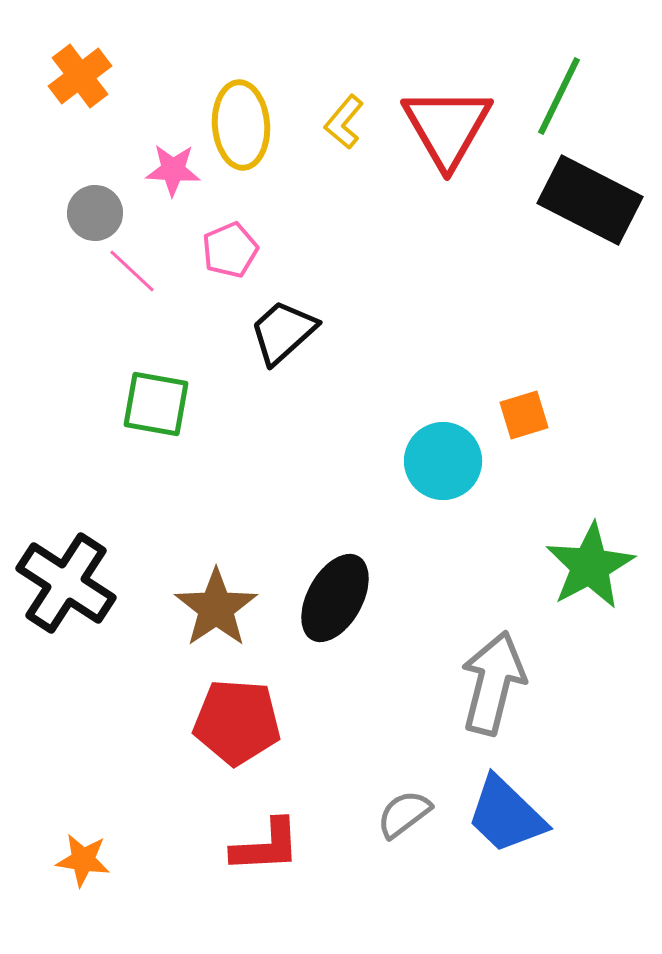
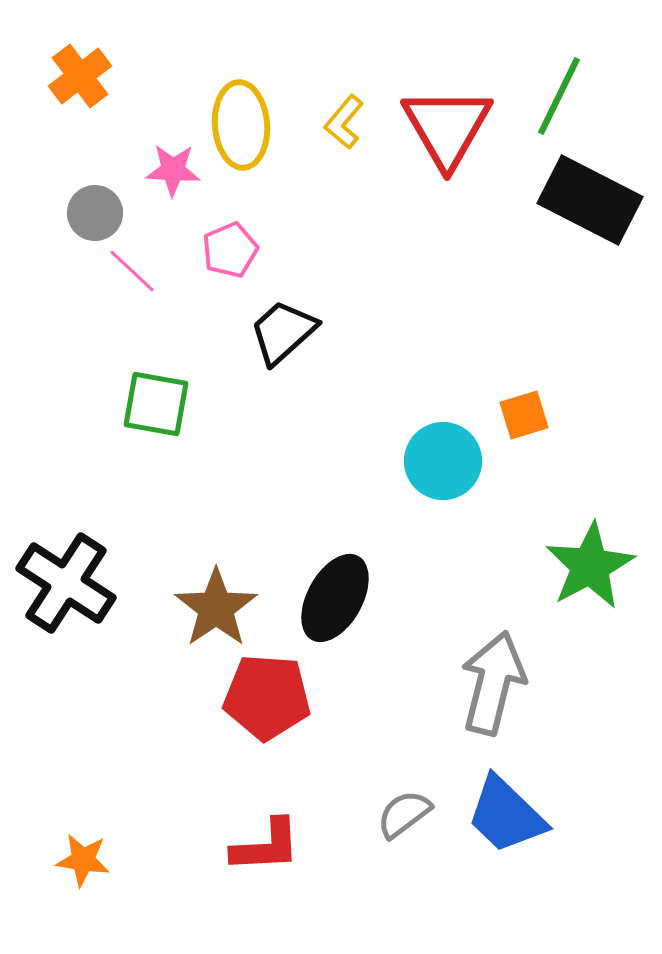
red pentagon: moved 30 px right, 25 px up
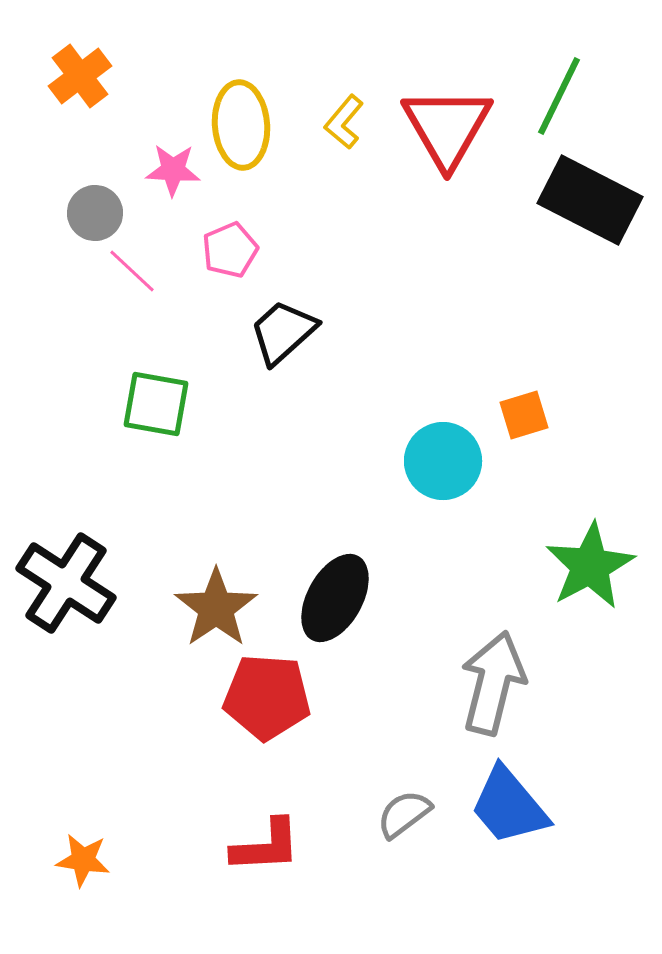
blue trapezoid: moved 3 px right, 9 px up; rotated 6 degrees clockwise
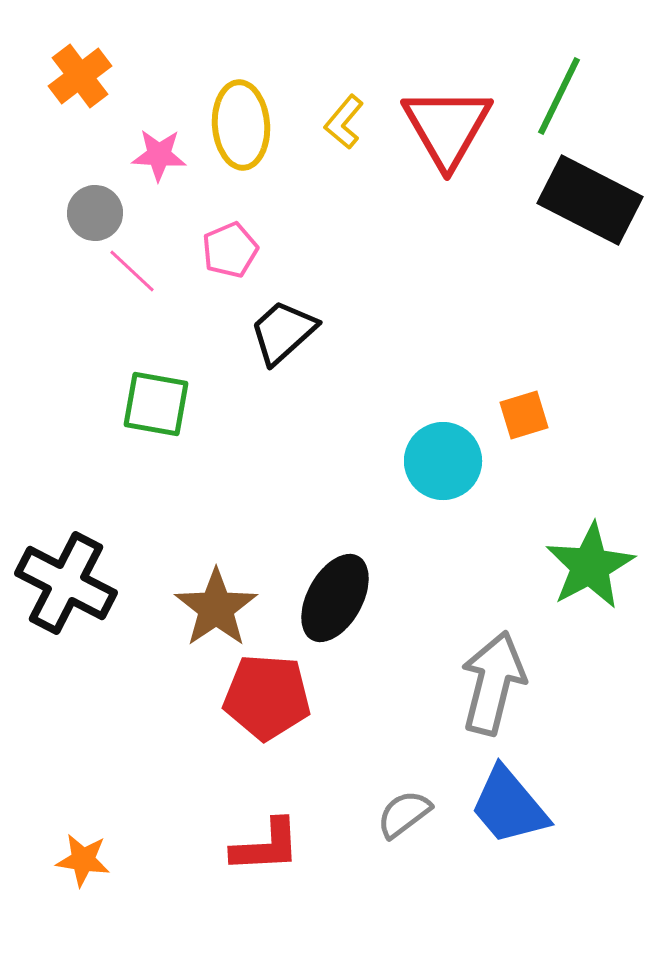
pink star: moved 14 px left, 15 px up
black cross: rotated 6 degrees counterclockwise
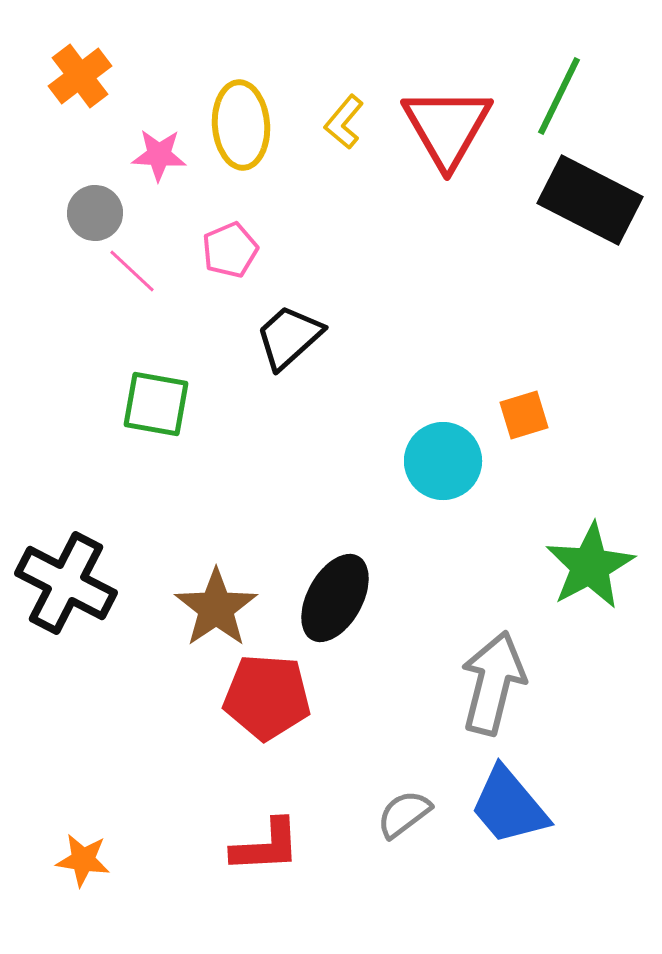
black trapezoid: moved 6 px right, 5 px down
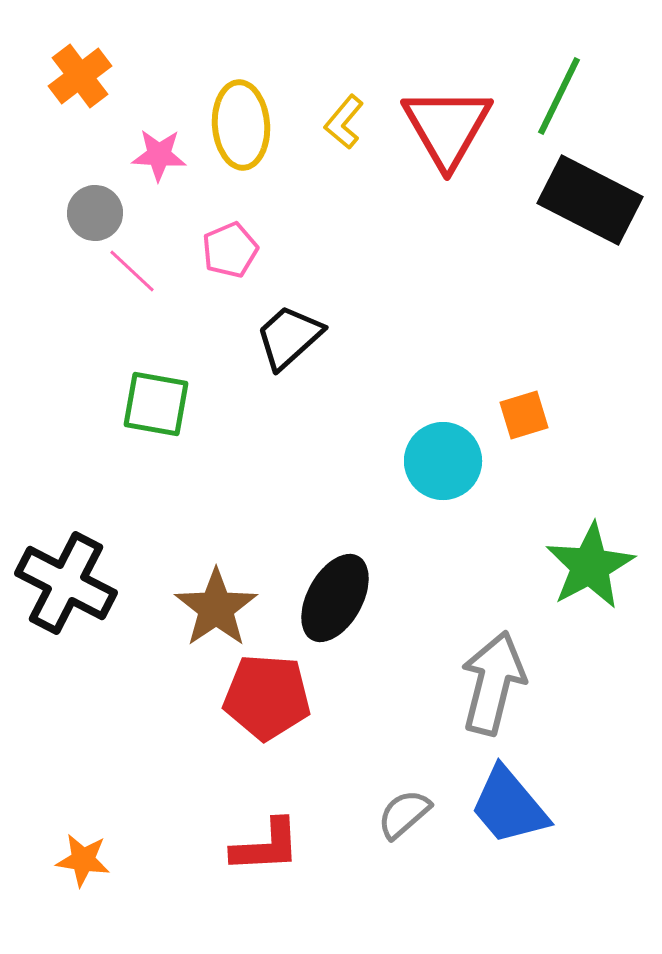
gray semicircle: rotated 4 degrees counterclockwise
